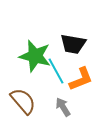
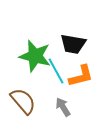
orange L-shape: moved 3 px up; rotated 8 degrees clockwise
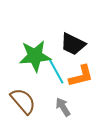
black trapezoid: rotated 16 degrees clockwise
green star: rotated 20 degrees counterclockwise
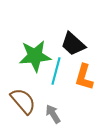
black trapezoid: rotated 16 degrees clockwise
cyan line: rotated 44 degrees clockwise
orange L-shape: moved 3 px right, 1 px down; rotated 120 degrees clockwise
gray arrow: moved 10 px left, 7 px down
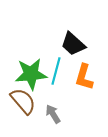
green star: moved 4 px left, 18 px down
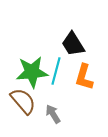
black trapezoid: rotated 16 degrees clockwise
green star: moved 1 px right, 2 px up
